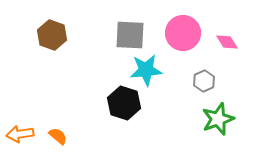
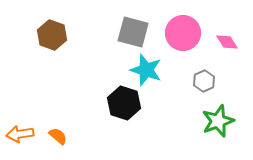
gray square: moved 3 px right, 3 px up; rotated 12 degrees clockwise
cyan star: rotated 24 degrees clockwise
green star: moved 2 px down
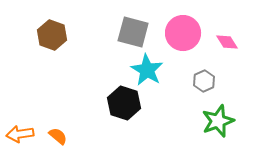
cyan star: moved 1 px right; rotated 12 degrees clockwise
